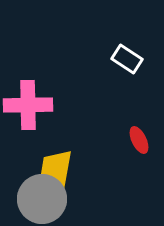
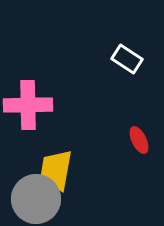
gray circle: moved 6 px left
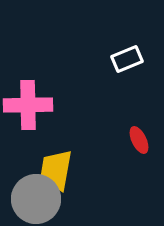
white rectangle: rotated 56 degrees counterclockwise
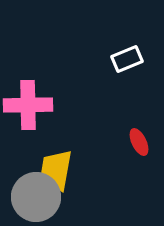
red ellipse: moved 2 px down
gray circle: moved 2 px up
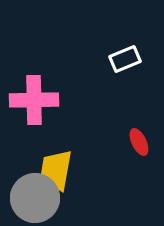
white rectangle: moved 2 px left
pink cross: moved 6 px right, 5 px up
gray circle: moved 1 px left, 1 px down
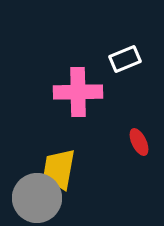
pink cross: moved 44 px right, 8 px up
yellow trapezoid: moved 3 px right, 1 px up
gray circle: moved 2 px right
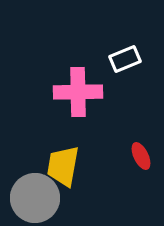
red ellipse: moved 2 px right, 14 px down
yellow trapezoid: moved 4 px right, 3 px up
gray circle: moved 2 px left
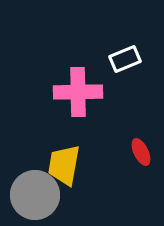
red ellipse: moved 4 px up
yellow trapezoid: moved 1 px right, 1 px up
gray circle: moved 3 px up
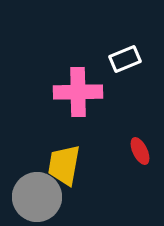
red ellipse: moved 1 px left, 1 px up
gray circle: moved 2 px right, 2 px down
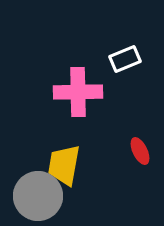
gray circle: moved 1 px right, 1 px up
